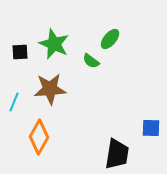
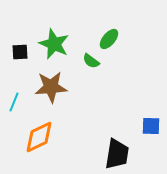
green ellipse: moved 1 px left
brown star: moved 1 px right, 2 px up
blue square: moved 2 px up
orange diamond: rotated 36 degrees clockwise
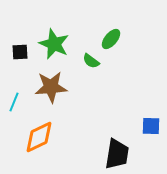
green ellipse: moved 2 px right
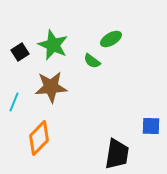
green ellipse: rotated 20 degrees clockwise
green star: moved 1 px left, 1 px down
black square: rotated 30 degrees counterclockwise
green semicircle: moved 1 px right
orange diamond: moved 1 px down; rotated 20 degrees counterclockwise
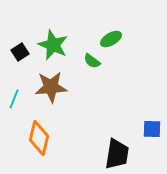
cyan line: moved 3 px up
blue square: moved 1 px right, 3 px down
orange diamond: rotated 32 degrees counterclockwise
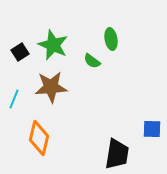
green ellipse: rotated 70 degrees counterclockwise
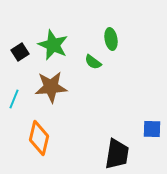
green semicircle: moved 1 px right, 1 px down
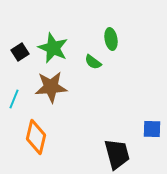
green star: moved 3 px down
orange diamond: moved 3 px left, 1 px up
black trapezoid: rotated 24 degrees counterclockwise
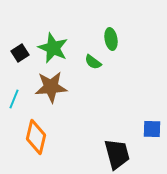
black square: moved 1 px down
